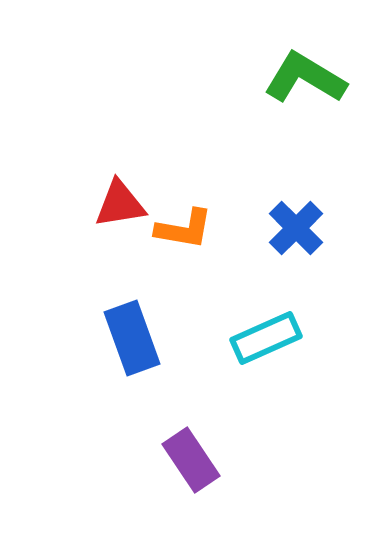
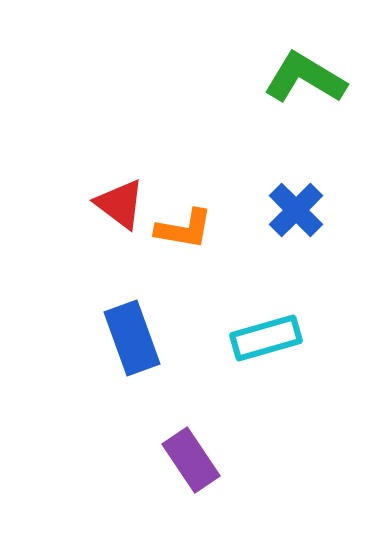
red triangle: rotated 46 degrees clockwise
blue cross: moved 18 px up
cyan rectangle: rotated 8 degrees clockwise
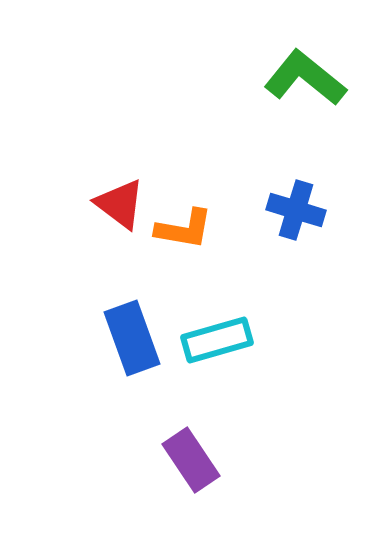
green L-shape: rotated 8 degrees clockwise
blue cross: rotated 28 degrees counterclockwise
cyan rectangle: moved 49 px left, 2 px down
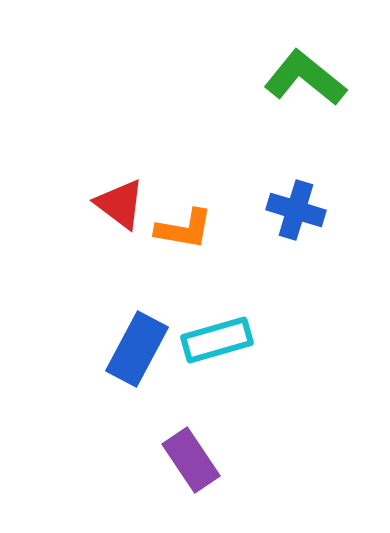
blue rectangle: moved 5 px right, 11 px down; rotated 48 degrees clockwise
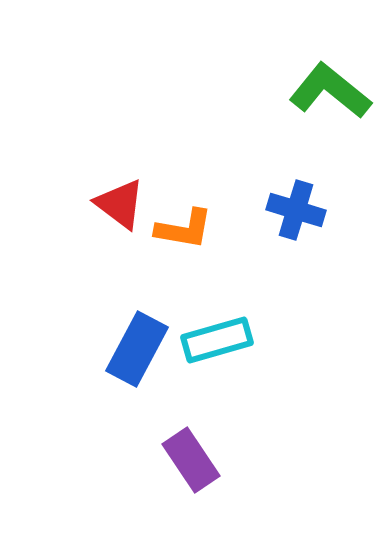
green L-shape: moved 25 px right, 13 px down
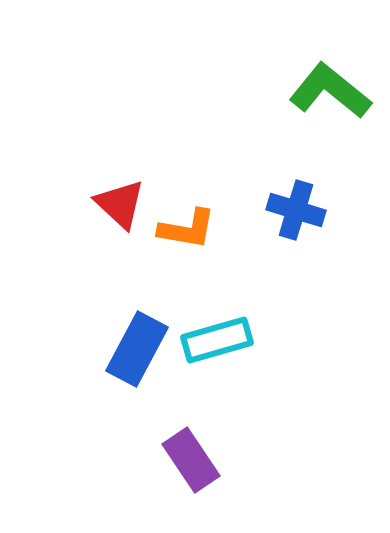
red triangle: rotated 6 degrees clockwise
orange L-shape: moved 3 px right
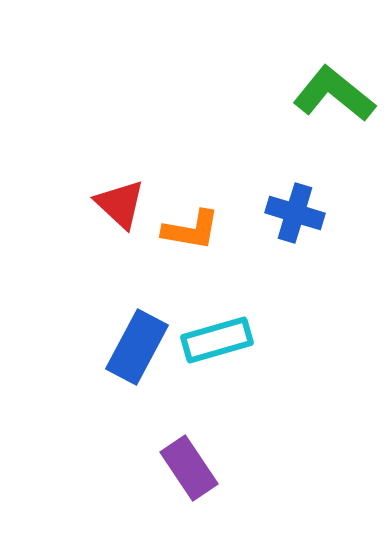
green L-shape: moved 4 px right, 3 px down
blue cross: moved 1 px left, 3 px down
orange L-shape: moved 4 px right, 1 px down
blue rectangle: moved 2 px up
purple rectangle: moved 2 px left, 8 px down
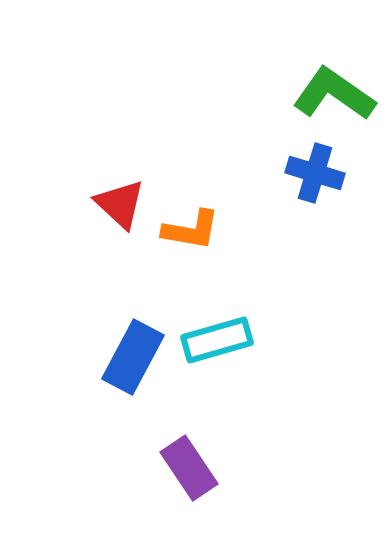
green L-shape: rotated 4 degrees counterclockwise
blue cross: moved 20 px right, 40 px up
blue rectangle: moved 4 px left, 10 px down
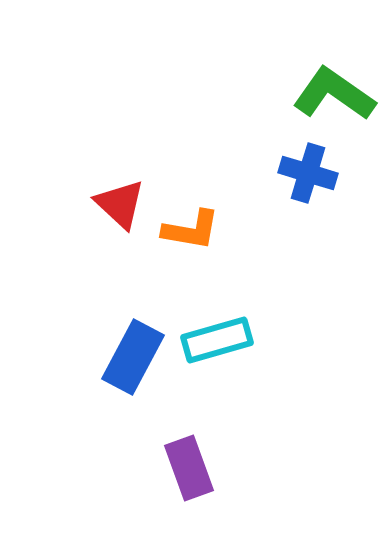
blue cross: moved 7 px left
purple rectangle: rotated 14 degrees clockwise
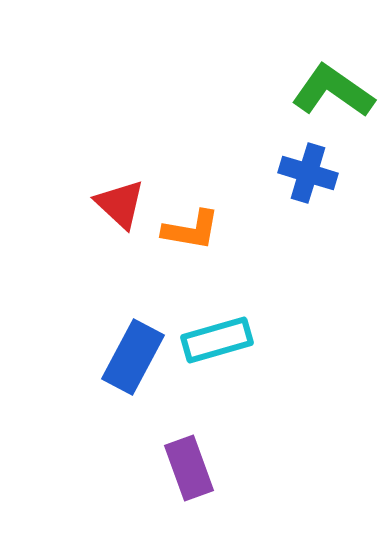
green L-shape: moved 1 px left, 3 px up
